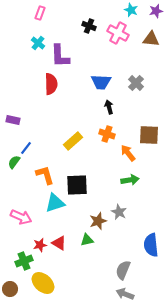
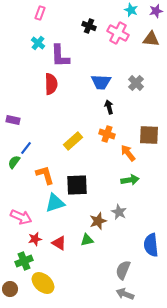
red star: moved 5 px left, 6 px up
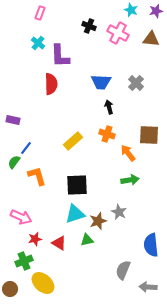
orange L-shape: moved 8 px left, 1 px down
cyan triangle: moved 20 px right, 11 px down
gray arrow: moved 23 px right, 7 px up; rotated 18 degrees counterclockwise
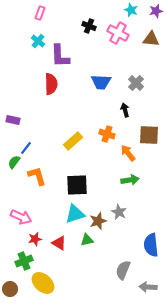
cyan cross: moved 2 px up
black arrow: moved 16 px right, 3 px down
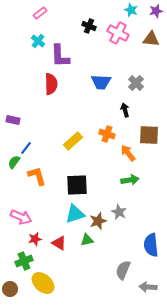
pink rectangle: rotated 32 degrees clockwise
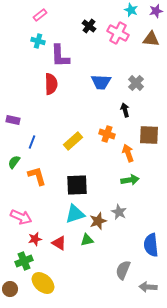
pink rectangle: moved 2 px down
black cross: rotated 16 degrees clockwise
cyan cross: rotated 24 degrees counterclockwise
blue line: moved 6 px right, 6 px up; rotated 16 degrees counterclockwise
orange arrow: rotated 18 degrees clockwise
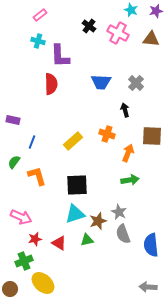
brown square: moved 3 px right, 1 px down
orange arrow: rotated 42 degrees clockwise
gray semicircle: moved 36 px up; rotated 42 degrees counterclockwise
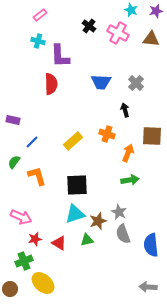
blue line: rotated 24 degrees clockwise
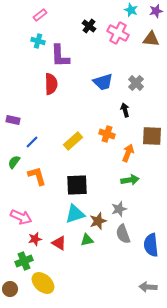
blue trapezoid: moved 2 px right; rotated 20 degrees counterclockwise
gray star: moved 3 px up; rotated 28 degrees clockwise
